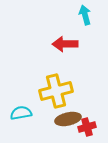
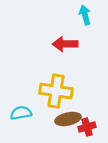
yellow cross: rotated 24 degrees clockwise
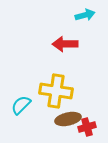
cyan arrow: rotated 90 degrees clockwise
cyan semicircle: moved 8 px up; rotated 35 degrees counterclockwise
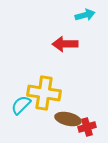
yellow cross: moved 12 px left, 2 px down
brown ellipse: rotated 25 degrees clockwise
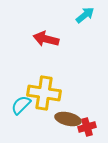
cyan arrow: rotated 24 degrees counterclockwise
red arrow: moved 19 px left, 5 px up; rotated 15 degrees clockwise
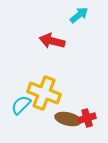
cyan arrow: moved 6 px left
red arrow: moved 6 px right, 2 px down
yellow cross: rotated 12 degrees clockwise
red cross: moved 9 px up
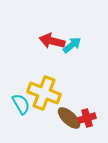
cyan arrow: moved 7 px left, 30 px down
cyan semicircle: moved 1 px up; rotated 105 degrees clockwise
brown ellipse: moved 1 px right, 1 px up; rotated 30 degrees clockwise
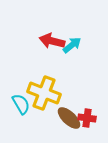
red cross: rotated 24 degrees clockwise
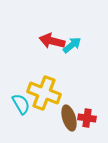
brown ellipse: rotated 30 degrees clockwise
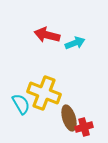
red arrow: moved 5 px left, 6 px up
cyan arrow: moved 3 px right, 2 px up; rotated 18 degrees clockwise
red cross: moved 3 px left, 9 px down; rotated 24 degrees counterclockwise
